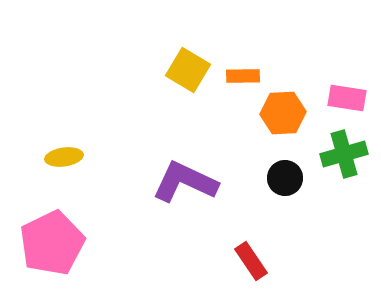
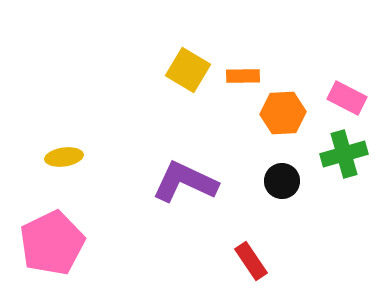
pink rectangle: rotated 18 degrees clockwise
black circle: moved 3 px left, 3 px down
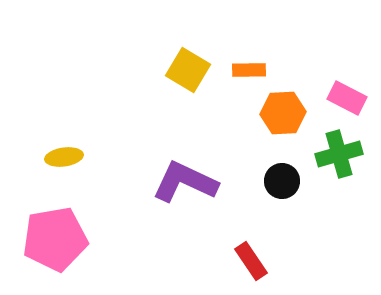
orange rectangle: moved 6 px right, 6 px up
green cross: moved 5 px left
pink pentagon: moved 3 px right, 4 px up; rotated 16 degrees clockwise
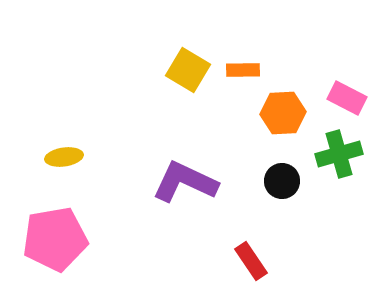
orange rectangle: moved 6 px left
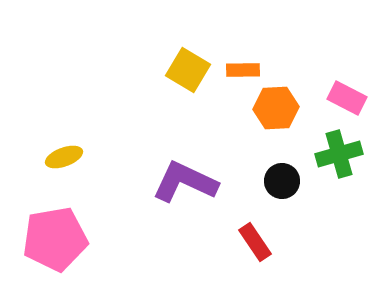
orange hexagon: moved 7 px left, 5 px up
yellow ellipse: rotated 12 degrees counterclockwise
red rectangle: moved 4 px right, 19 px up
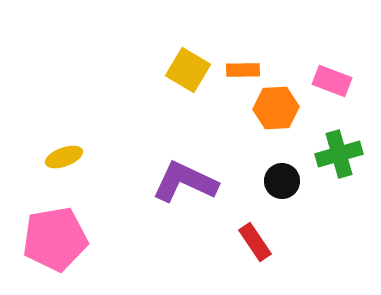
pink rectangle: moved 15 px left, 17 px up; rotated 6 degrees counterclockwise
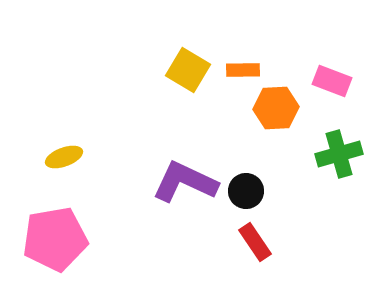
black circle: moved 36 px left, 10 px down
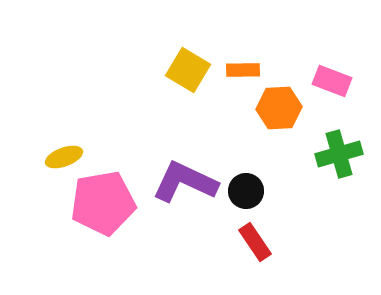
orange hexagon: moved 3 px right
pink pentagon: moved 48 px right, 36 px up
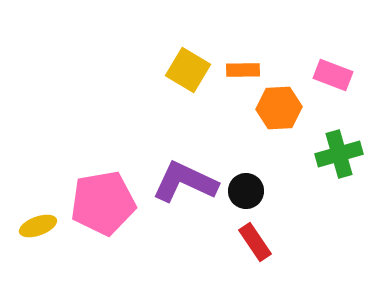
pink rectangle: moved 1 px right, 6 px up
yellow ellipse: moved 26 px left, 69 px down
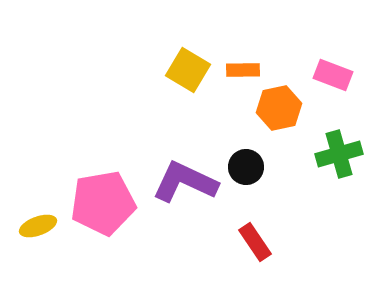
orange hexagon: rotated 9 degrees counterclockwise
black circle: moved 24 px up
